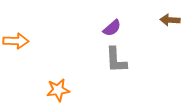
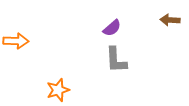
orange star: rotated 10 degrees counterclockwise
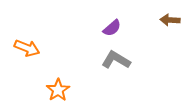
orange arrow: moved 11 px right, 7 px down; rotated 20 degrees clockwise
gray L-shape: rotated 124 degrees clockwise
orange star: rotated 15 degrees counterclockwise
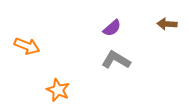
brown arrow: moved 3 px left, 4 px down
orange arrow: moved 2 px up
orange star: rotated 15 degrees counterclockwise
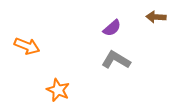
brown arrow: moved 11 px left, 7 px up
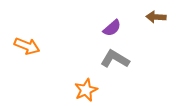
gray L-shape: moved 1 px left, 1 px up
orange star: moved 28 px right; rotated 25 degrees clockwise
